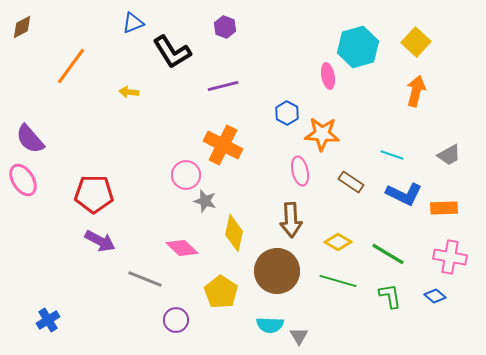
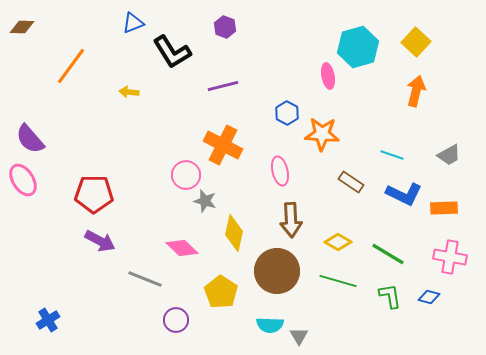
brown diamond at (22, 27): rotated 30 degrees clockwise
pink ellipse at (300, 171): moved 20 px left
blue diamond at (435, 296): moved 6 px left, 1 px down; rotated 25 degrees counterclockwise
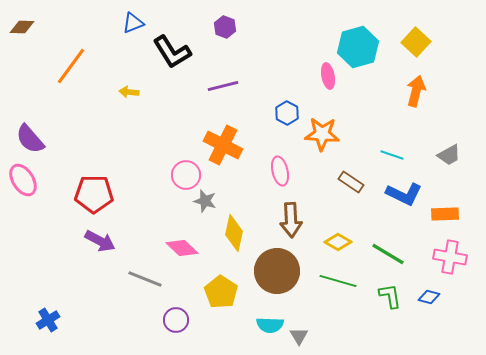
orange rectangle at (444, 208): moved 1 px right, 6 px down
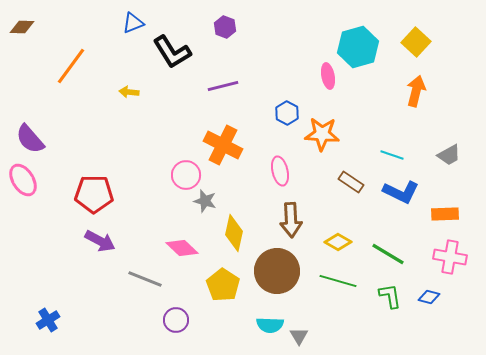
blue L-shape at (404, 194): moved 3 px left, 2 px up
yellow pentagon at (221, 292): moved 2 px right, 7 px up
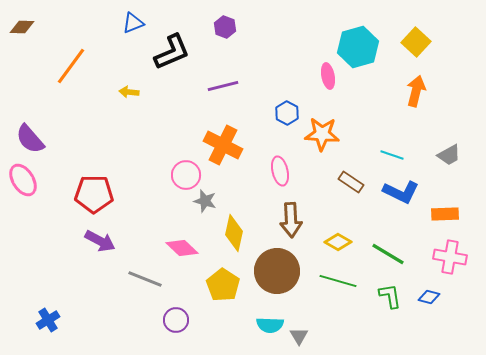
black L-shape at (172, 52): rotated 81 degrees counterclockwise
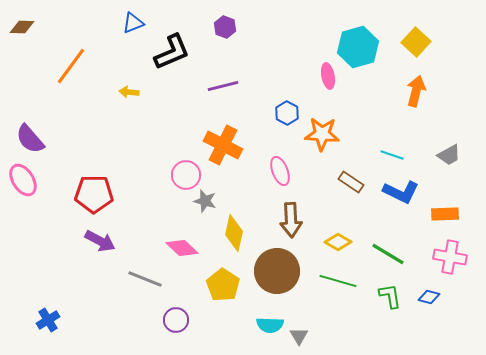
pink ellipse at (280, 171): rotated 8 degrees counterclockwise
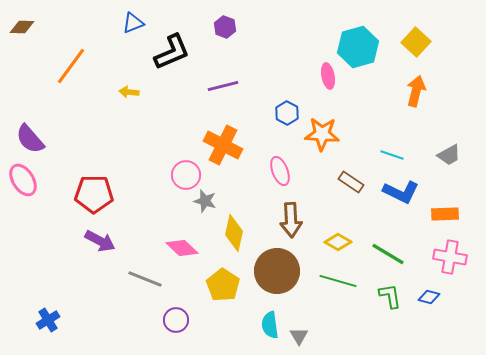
cyan semicircle at (270, 325): rotated 80 degrees clockwise
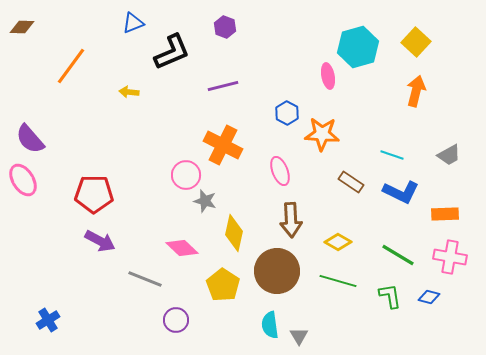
green line at (388, 254): moved 10 px right, 1 px down
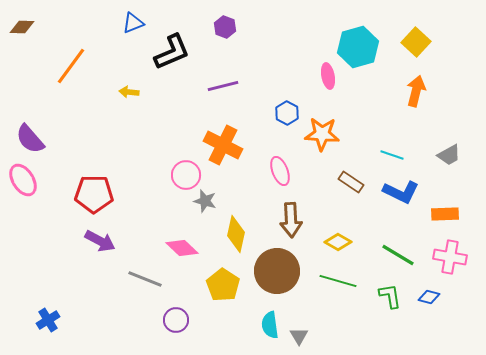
yellow diamond at (234, 233): moved 2 px right, 1 px down
